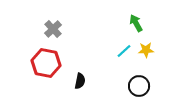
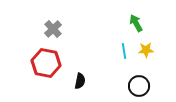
cyan line: rotated 56 degrees counterclockwise
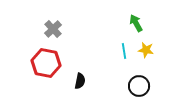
yellow star: rotated 14 degrees clockwise
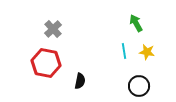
yellow star: moved 1 px right, 2 px down
